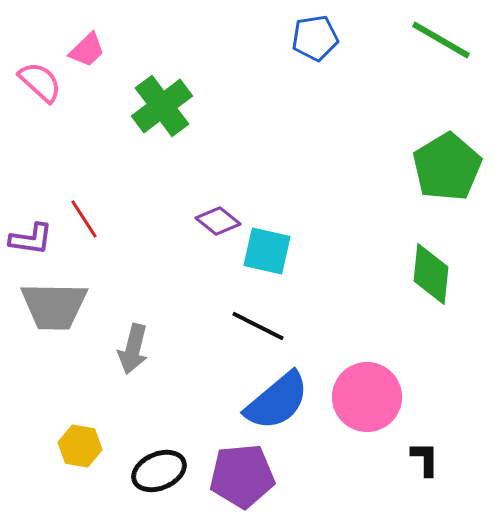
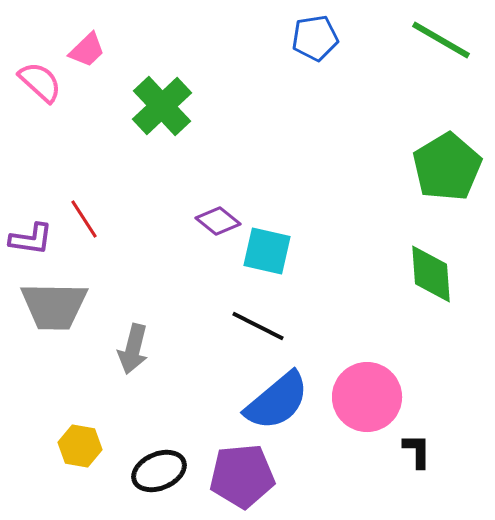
green cross: rotated 6 degrees counterclockwise
green diamond: rotated 10 degrees counterclockwise
black L-shape: moved 8 px left, 8 px up
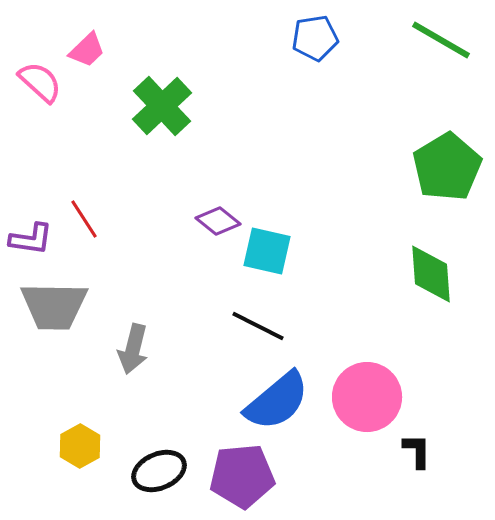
yellow hexagon: rotated 21 degrees clockwise
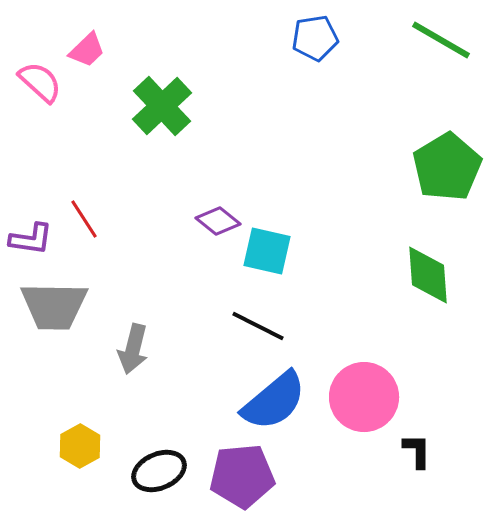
green diamond: moved 3 px left, 1 px down
pink circle: moved 3 px left
blue semicircle: moved 3 px left
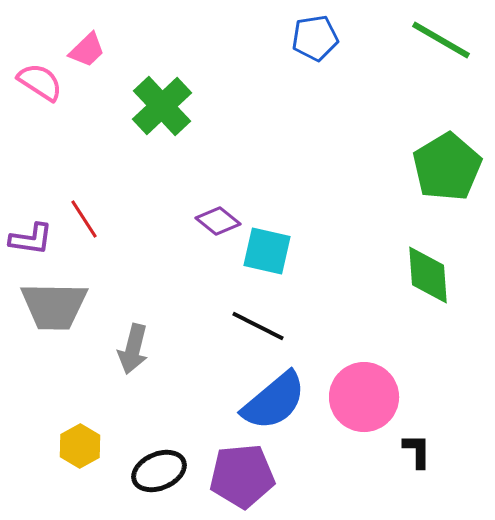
pink semicircle: rotated 9 degrees counterclockwise
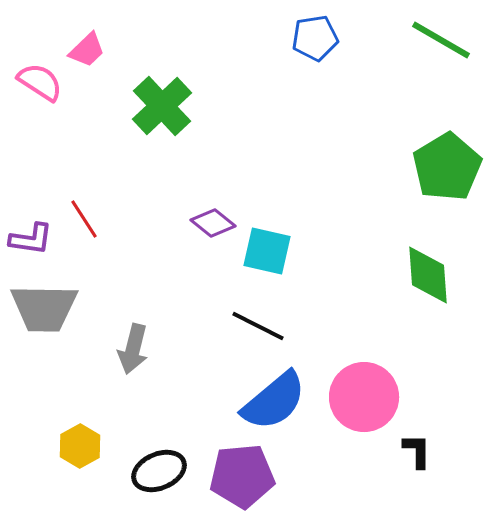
purple diamond: moved 5 px left, 2 px down
gray trapezoid: moved 10 px left, 2 px down
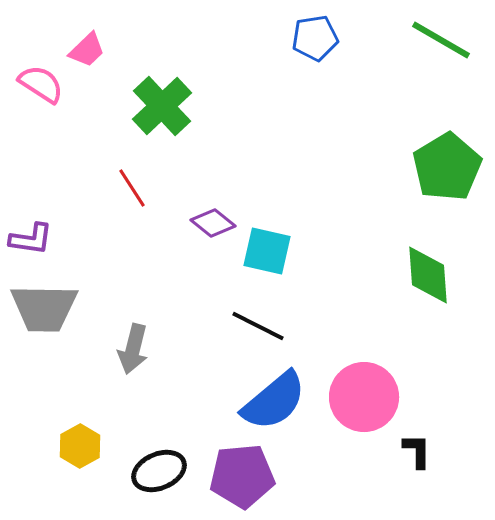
pink semicircle: moved 1 px right, 2 px down
red line: moved 48 px right, 31 px up
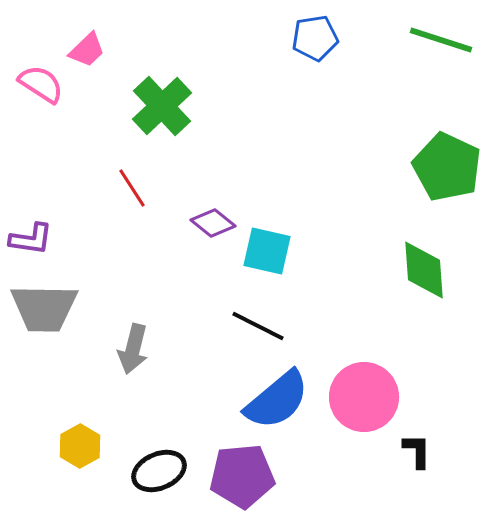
green line: rotated 12 degrees counterclockwise
green pentagon: rotated 16 degrees counterclockwise
green diamond: moved 4 px left, 5 px up
blue semicircle: moved 3 px right, 1 px up
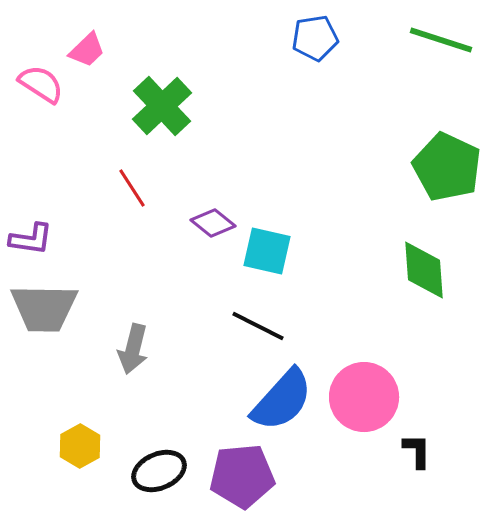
blue semicircle: moved 5 px right; rotated 8 degrees counterclockwise
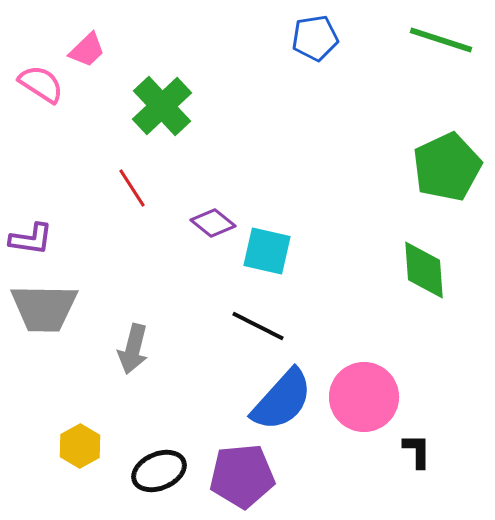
green pentagon: rotated 22 degrees clockwise
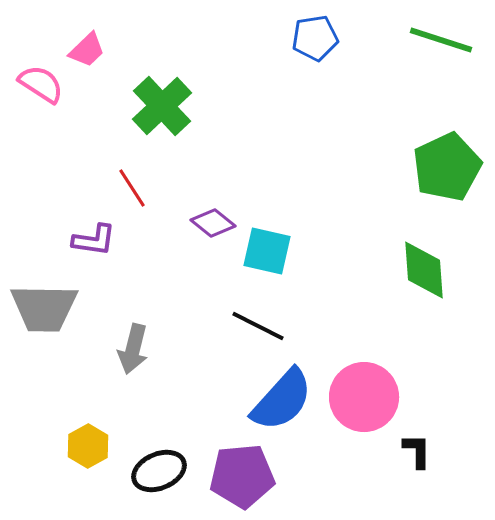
purple L-shape: moved 63 px right, 1 px down
yellow hexagon: moved 8 px right
